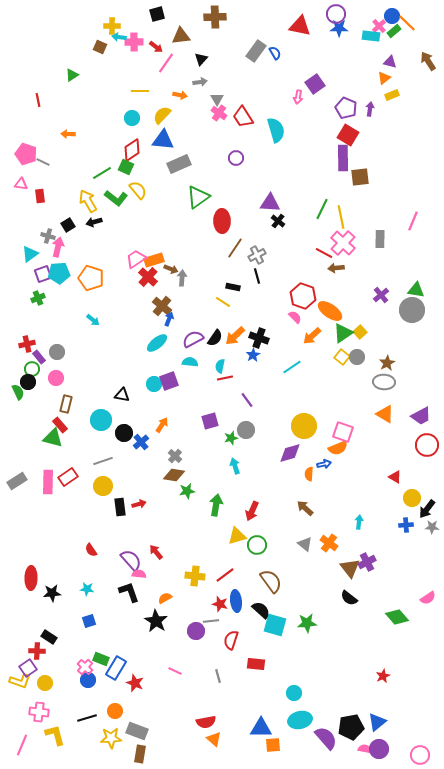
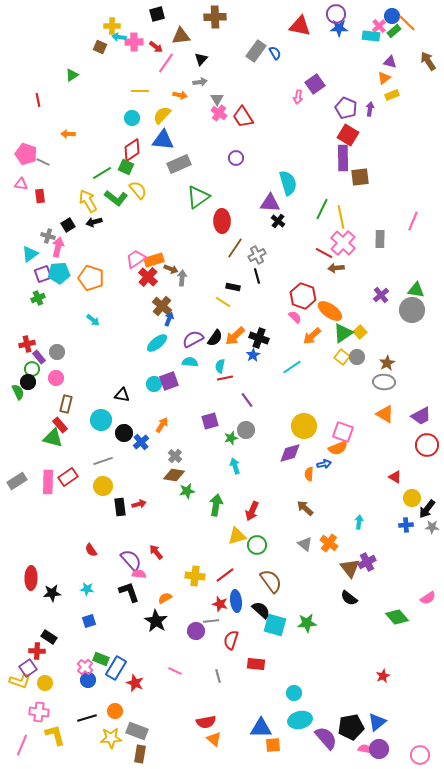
cyan semicircle at (276, 130): moved 12 px right, 53 px down
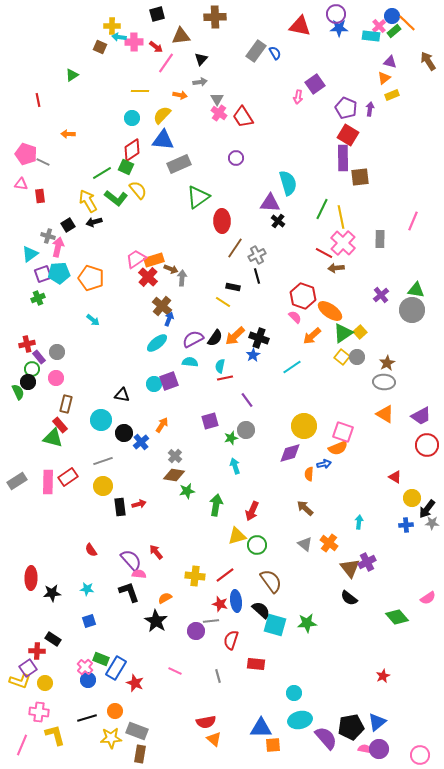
gray star at (432, 527): moved 4 px up
black rectangle at (49, 637): moved 4 px right, 2 px down
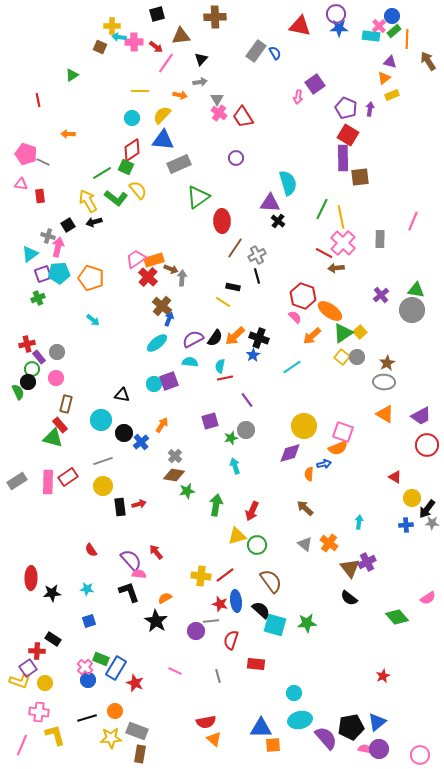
orange line at (407, 23): moved 16 px down; rotated 48 degrees clockwise
yellow cross at (195, 576): moved 6 px right
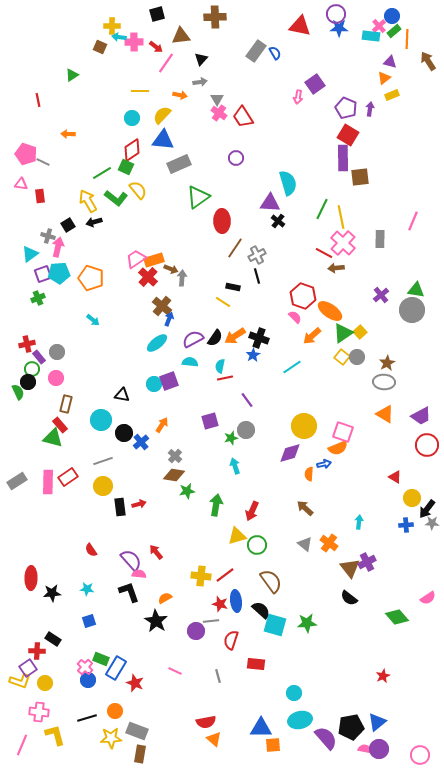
orange arrow at (235, 336): rotated 10 degrees clockwise
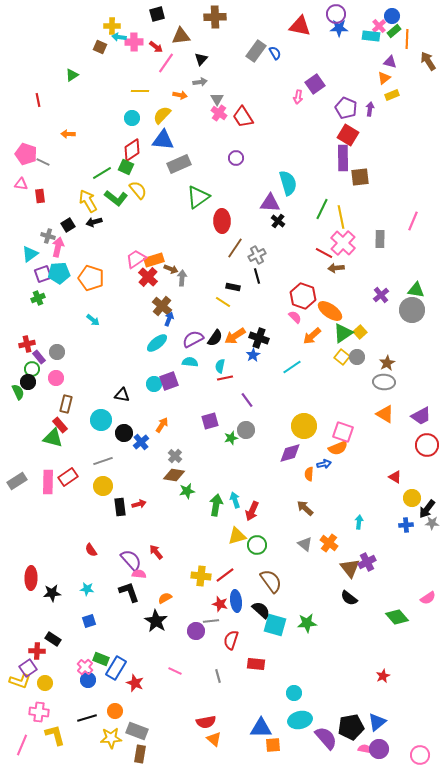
cyan arrow at (235, 466): moved 34 px down
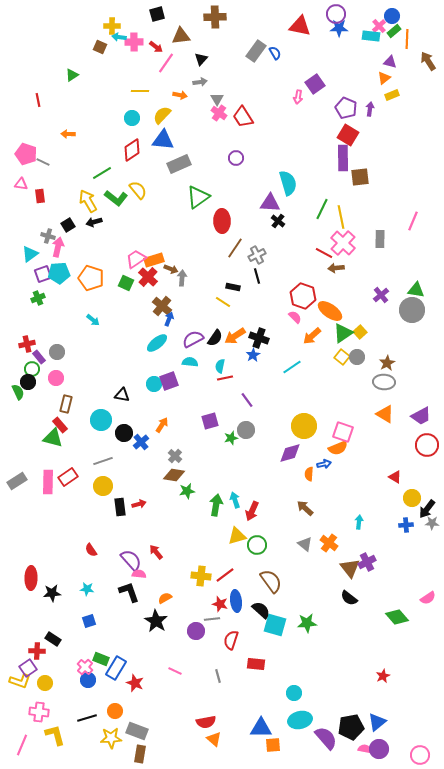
green square at (126, 167): moved 116 px down
gray line at (211, 621): moved 1 px right, 2 px up
